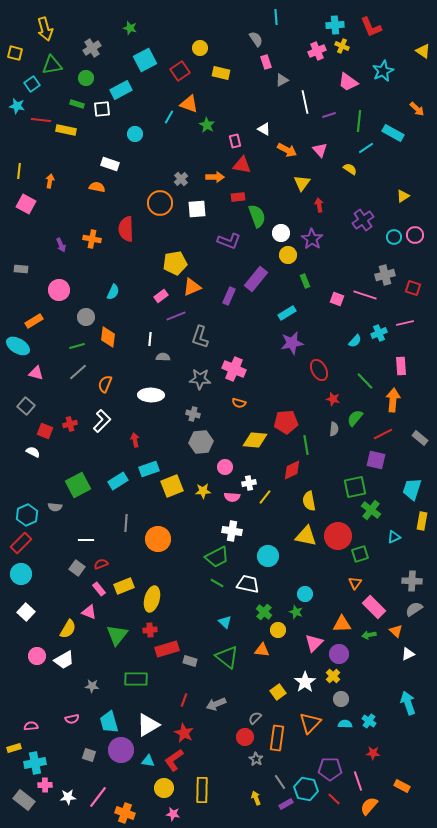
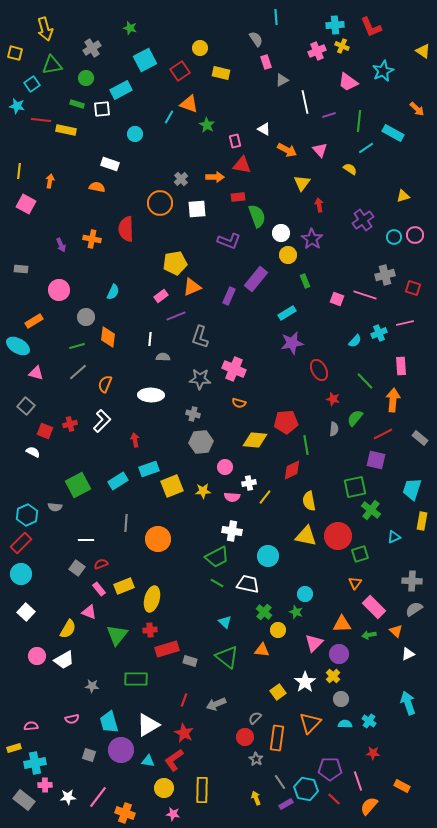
yellow triangle at (403, 196): rotated 16 degrees clockwise
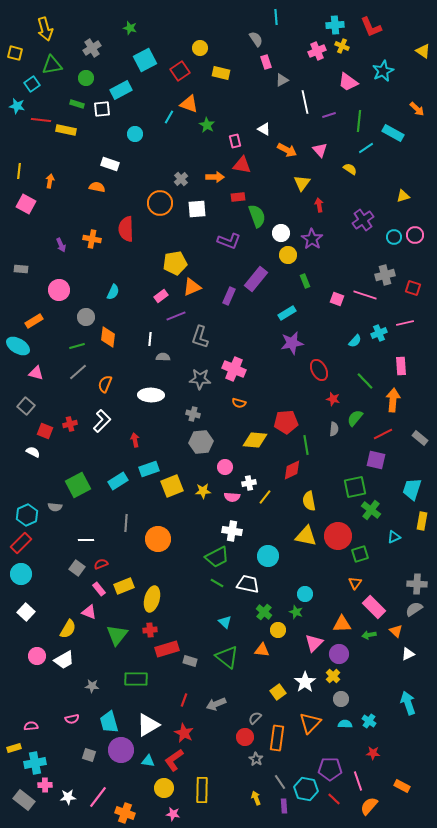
gray cross at (412, 581): moved 5 px right, 3 px down
purple rectangle at (286, 804): moved 2 px left, 2 px down; rotated 64 degrees counterclockwise
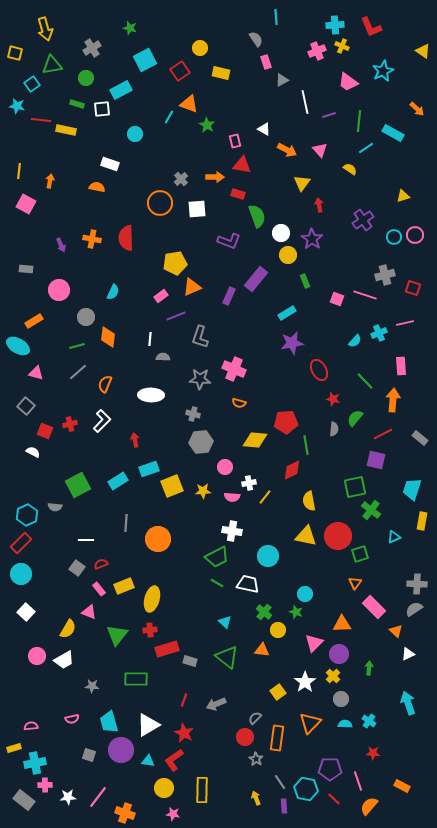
red rectangle at (238, 197): moved 3 px up; rotated 24 degrees clockwise
red semicircle at (126, 229): moved 9 px down
gray rectangle at (21, 269): moved 5 px right
green arrow at (369, 635): moved 33 px down; rotated 104 degrees clockwise
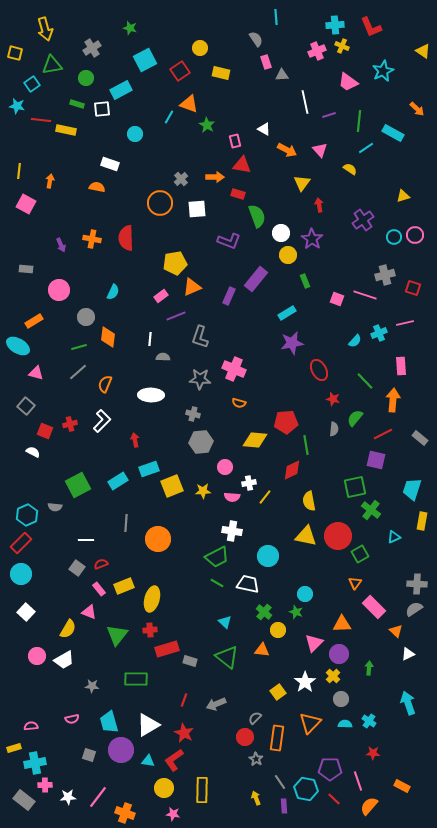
gray triangle at (282, 80): moved 5 px up; rotated 24 degrees clockwise
green line at (77, 346): moved 2 px right, 1 px down
green square at (360, 554): rotated 12 degrees counterclockwise
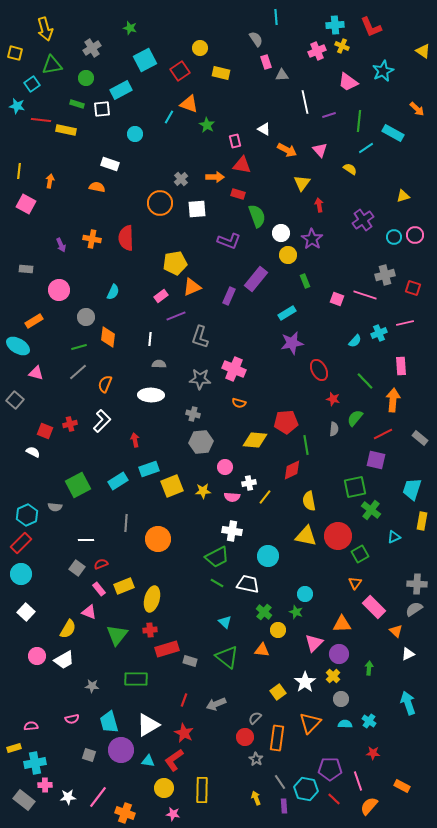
gray semicircle at (163, 357): moved 4 px left, 7 px down
gray square at (26, 406): moved 11 px left, 6 px up
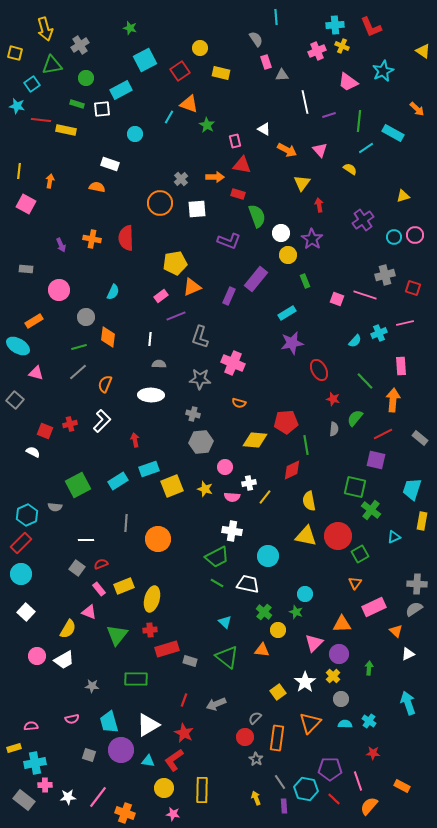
gray cross at (92, 48): moved 12 px left, 3 px up
pink cross at (234, 369): moved 1 px left, 6 px up
green square at (355, 487): rotated 25 degrees clockwise
yellow star at (203, 491): moved 2 px right, 2 px up; rotated 21 degrees clockwise
pink rectangle at (374, 607): rotated 70 degrees counterclockwise
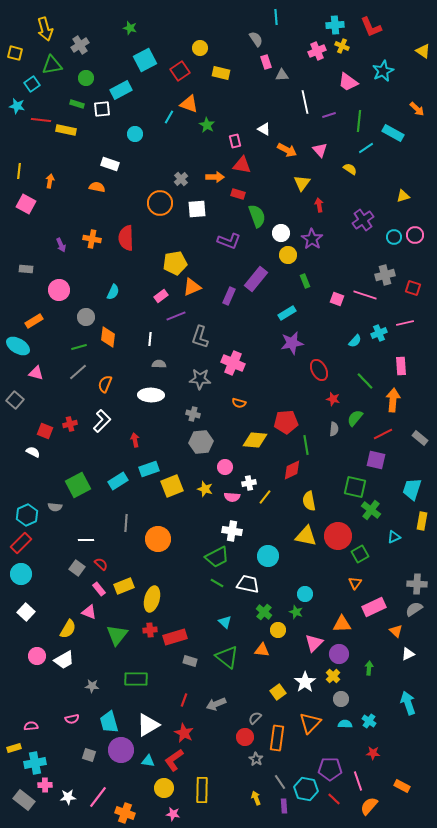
red semicircle at (101, 564): rotated 64 degrees clockwise
red rectangle at (167, 649): moved 8 px right, 12 px up
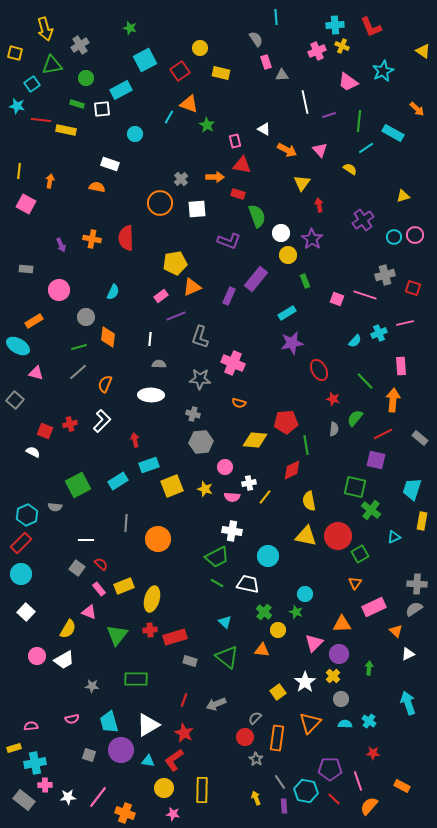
cyan rectangle at (149, 469): moved 4 px up
cyan hexagon at (306, 789): moved 2 px down
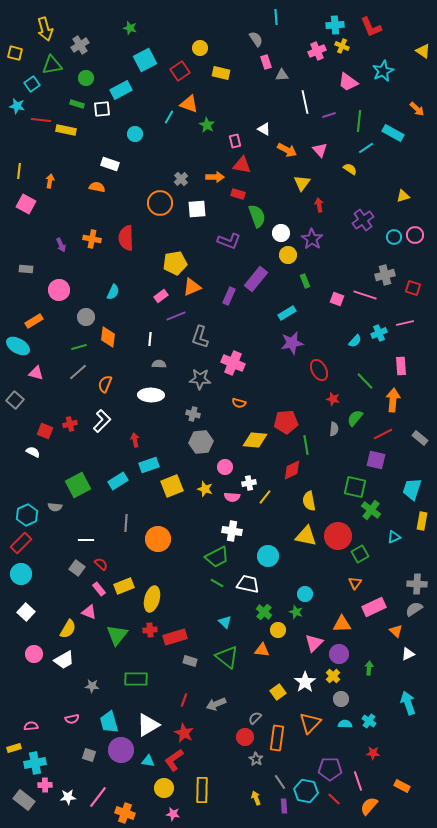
pink circle at (37, 656): moved 3 px left, 2 px up
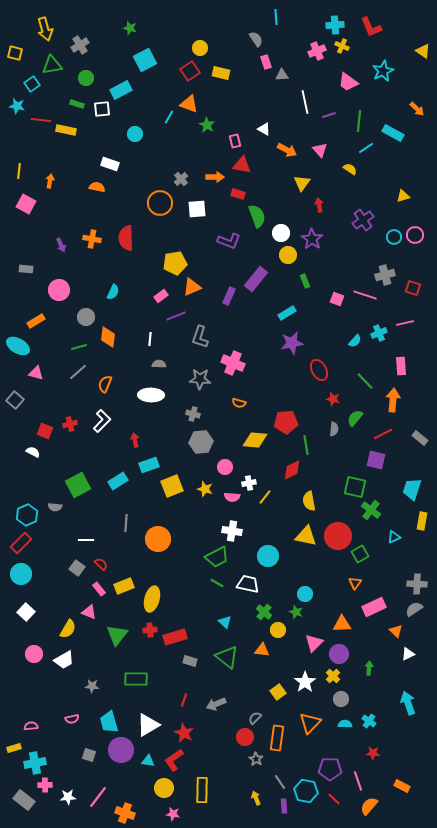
red square at (180, 71): moved 10 px right
orange rectangle at (34, 321): moved 2 px right
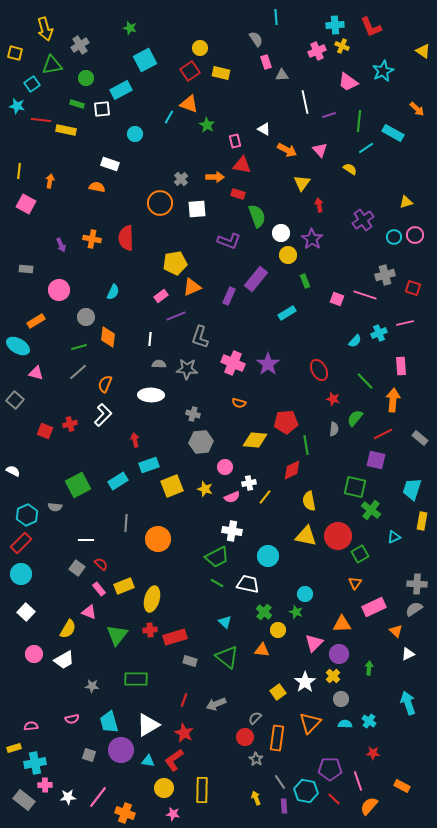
yellow triangle at (403, 196): moved 3 px right, 6 px down
purple star at (292, 343): moved 24 px left, 21 px down; rotated 25 degrees counterclockwise
gray star at (200, 379): moved 13 px left, 10 px up
white L-shape at (102, 421): moved 1 px right, 6 px up
white semicircle at (33, 452): moved 20 px left, 19 px down
pink semicircle at (232, 497): rotated 28 degrees counterclockwise
